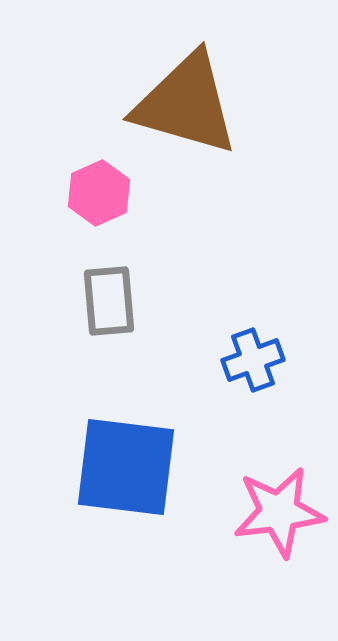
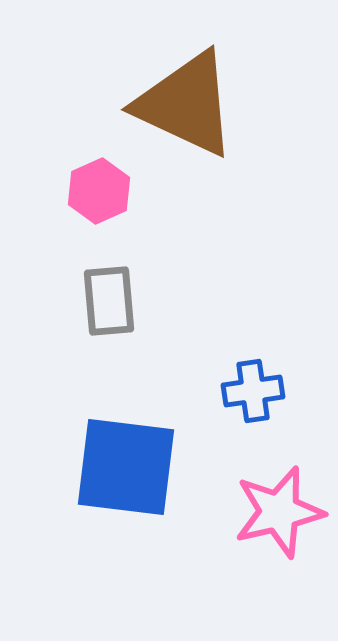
brown triangle: rotated 9 degrees clockwise
pink hexagon: moved 2 px up
blue cross: moved 31 px down; rotated 12 degrees clockwise
pink star: rotated 6 degrees counterclockwise
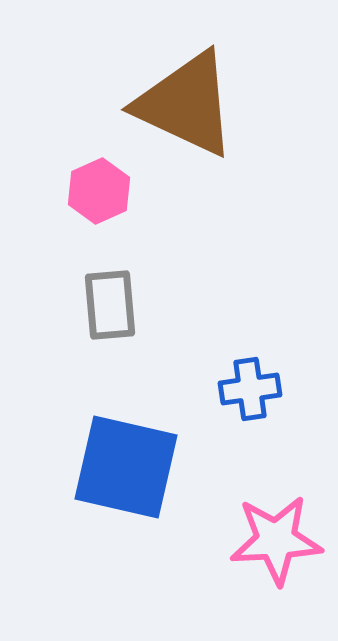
gray rectangle: moved 1 px right, 4 px down
blue cross: moved 3 px left, 2 px up
blue square: rotated 6 degrees clockwise
pink star: moved 3 px left, 28 px down; rotated 10 degrees clockwise
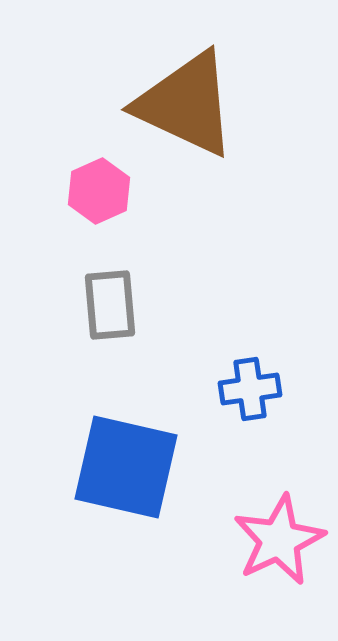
pink star: moved 3 px right; rotated 22 degrees counterclockwise
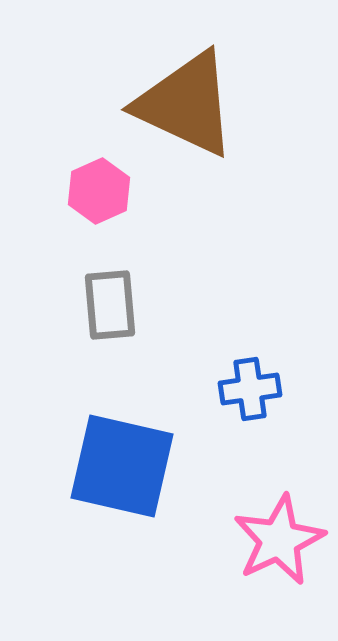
blue square: moved 4 px left, 1 px up
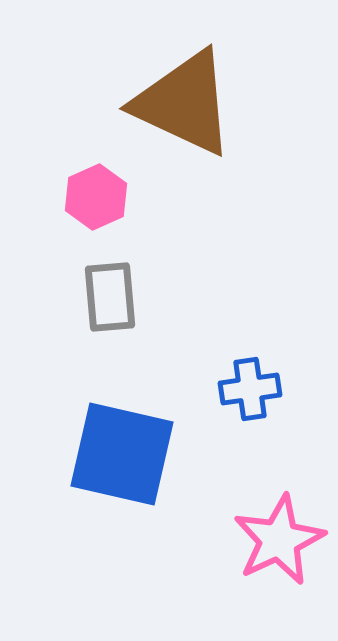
brown triangle: moved 2 px left, 1 px up
pink hexagon: moved 3 px left, 6 px down
gray rectangle: moved 8 px up
blue square: moved 12 px up
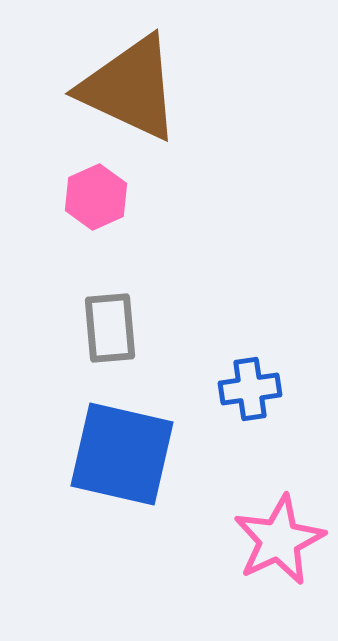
brown triangle: moved 54 px left, 15 px up
gray rectangle: moved 31 px down
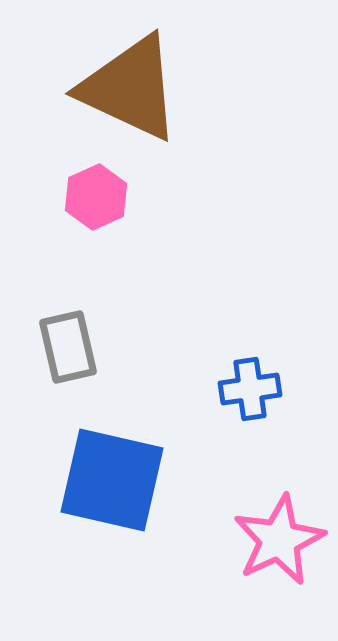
gray rectangle: moved 42 px left, 19 px down; rotated 8 degrees counterclockwise
blue square: moved 10 px left, 26 px down
